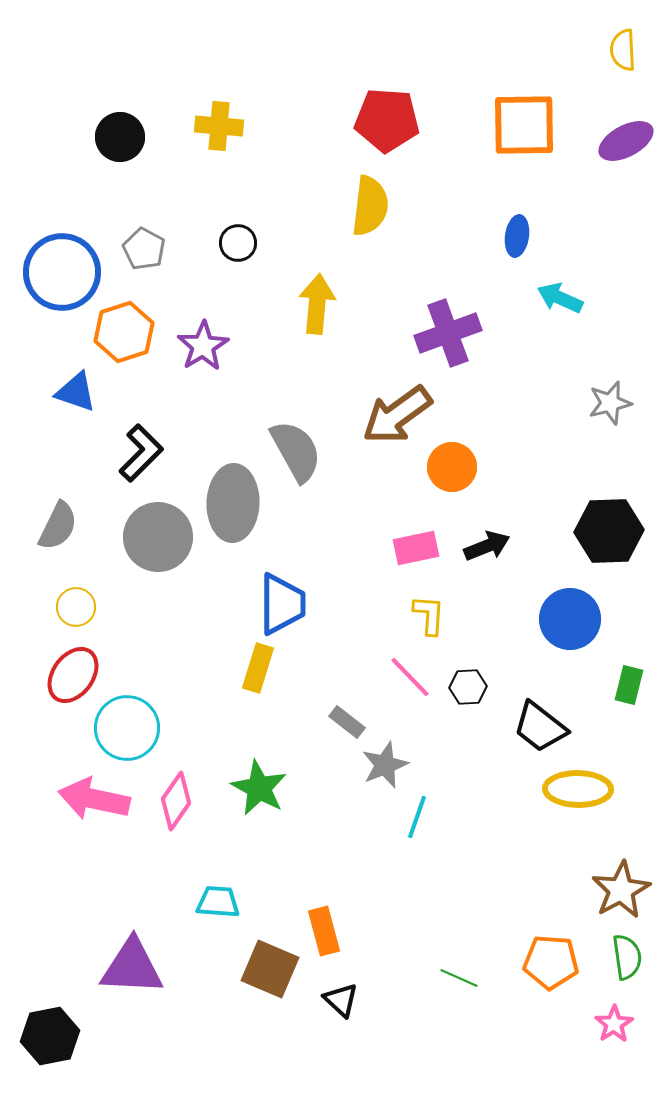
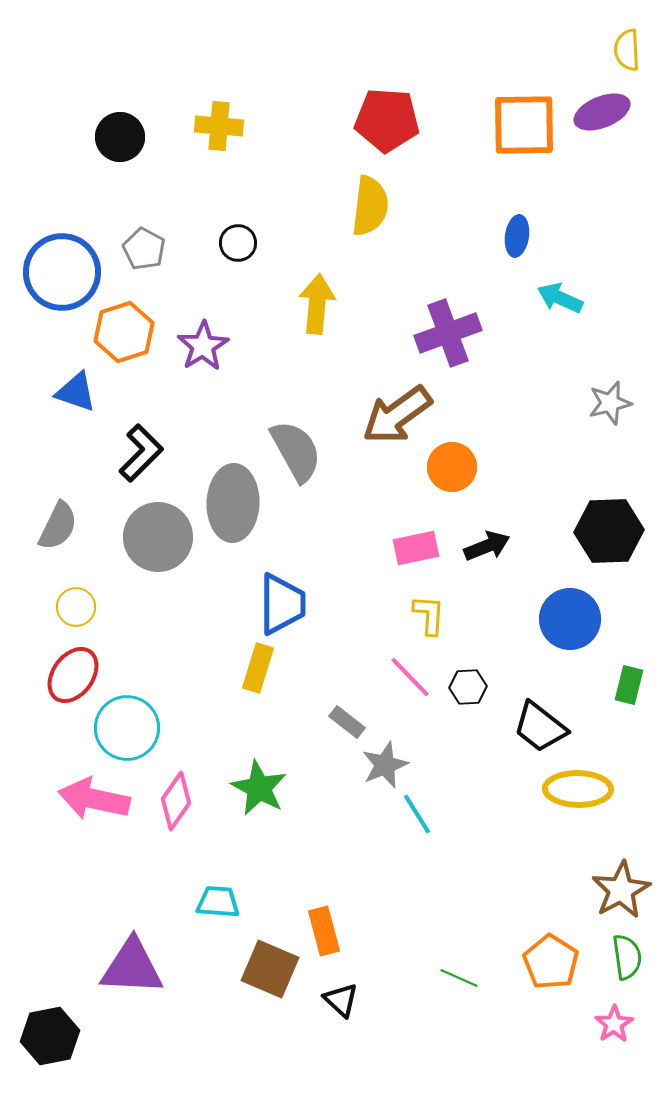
yellow semicircle at (623, 50): moved 4 px right
purple ellipse at (626, 141): moved 24 px left, 29 px up; rotated 6 degrees clockwise
cyan line at (417, 817): moved 3 px up; rotated 51 degrees counterclockwise
orange pentagon at (551, 962): rotated 28 degrees clockwise
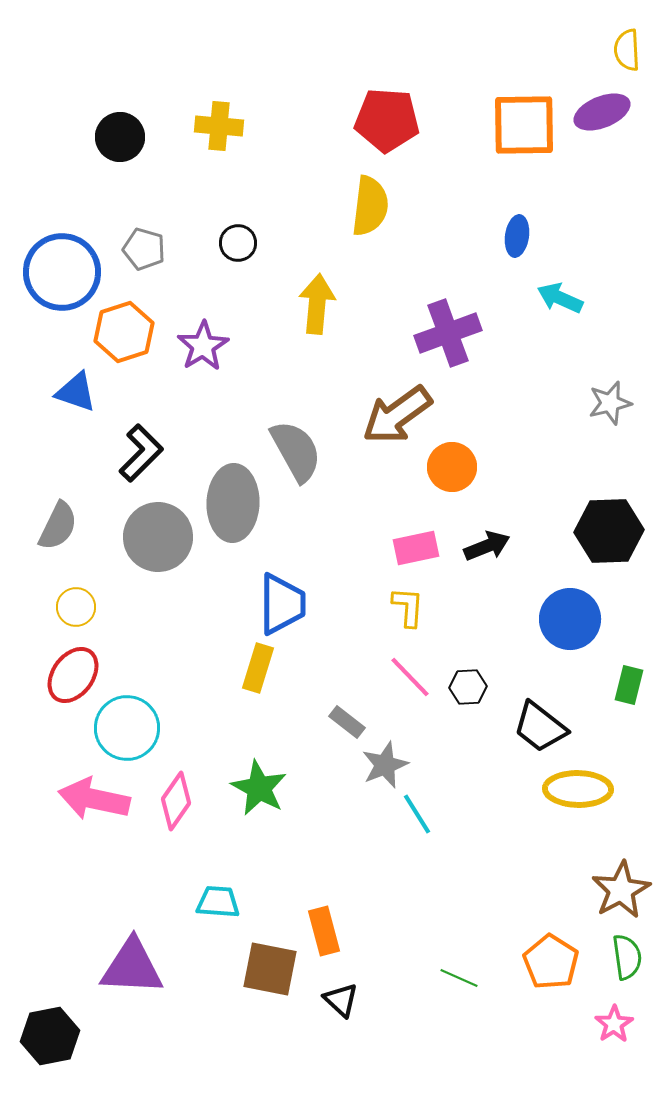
gray pentagon at (144, 249): rotated 12 degrees counterclockwise
yellow L-shape at (429, 615): moved 21 px left, 8 px up
brown square at (270, 969): rotated 12 degrees counterclockwise
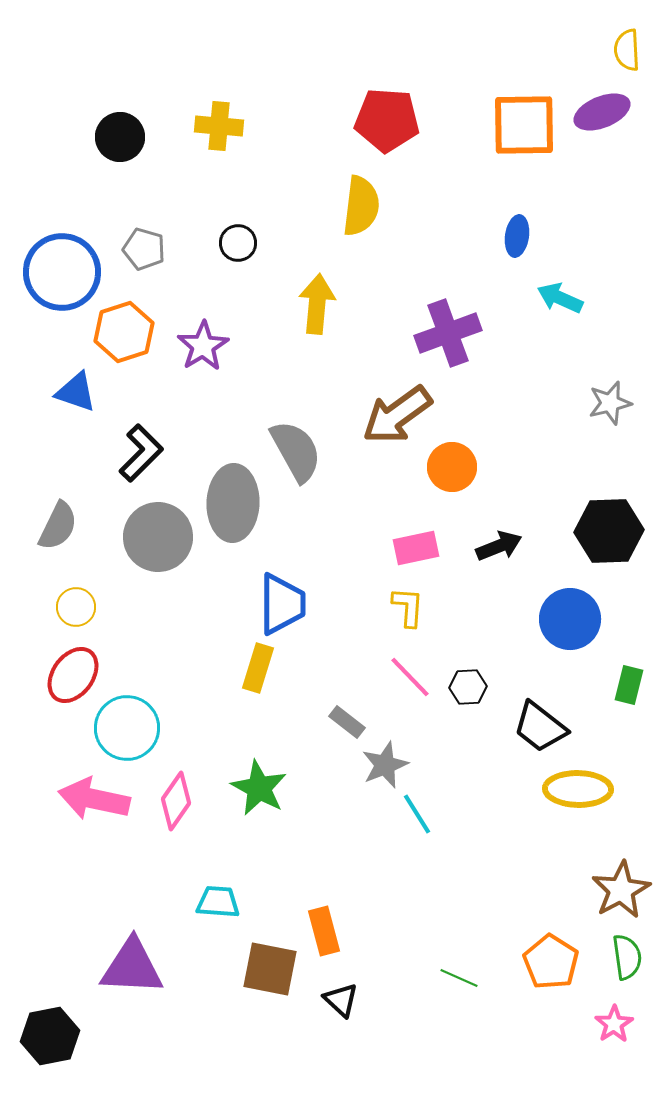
yellow semicircle at (370, 206): moved 9 px left
black arrow at (487, 546): moved 12 px right
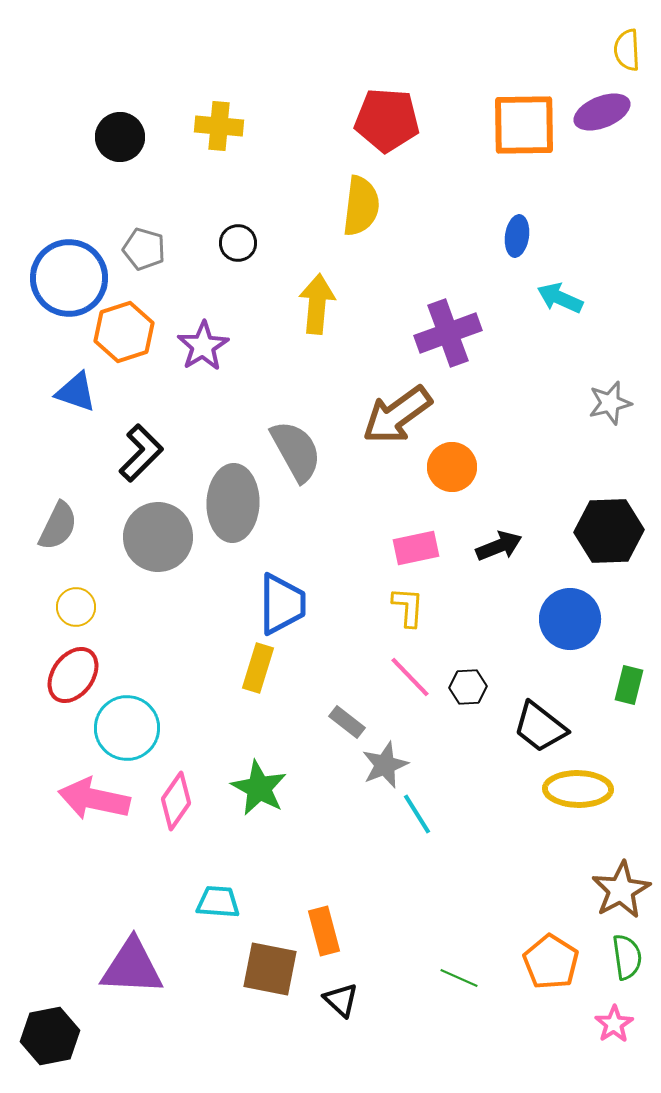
blue circle at (62, 272): moved 7 px right, 6 px down
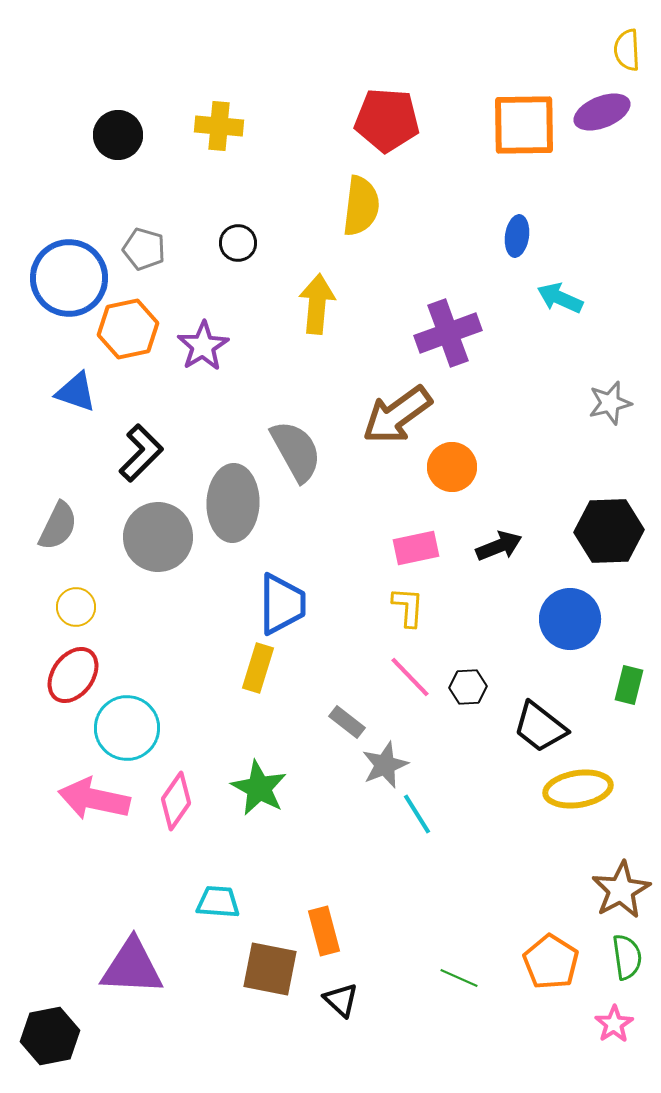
black circle at (120, 137): moved 2 px left, 2 px up
orange hexagon at (124, 332): moved 4 px right, 3 px up; rotated 6 degrees clockwise
yellow ellipse at (578, 789): rotated 10 degrees counterclockwise
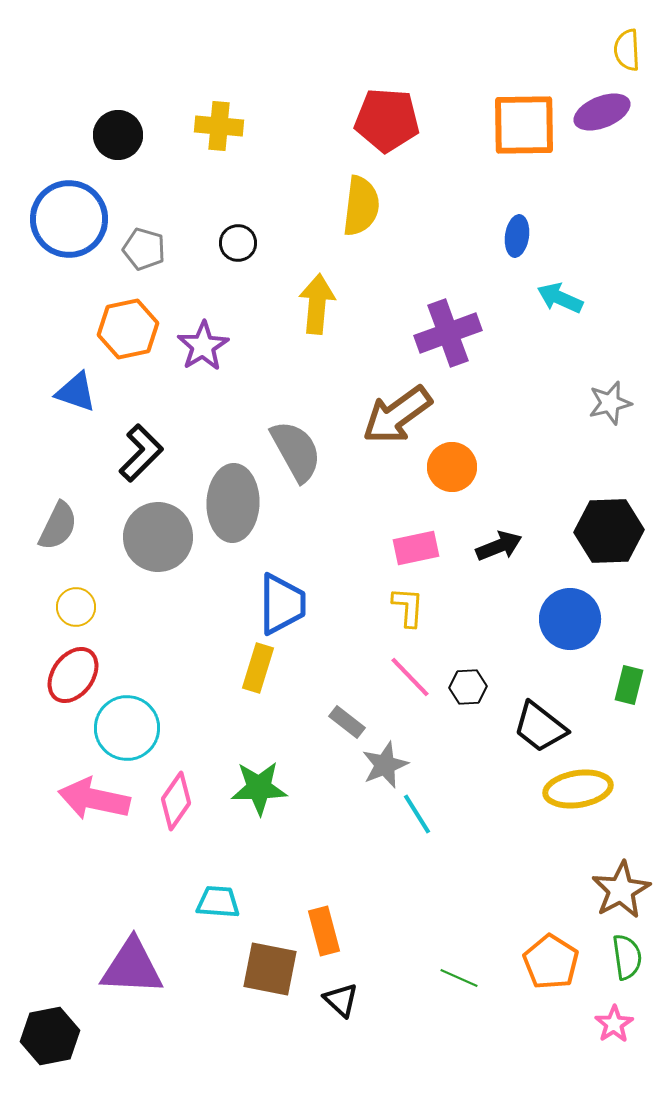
blue circle at (69, 278): moved 59 px up
green star at (259, 788): rotated 30 degrees counterclockwise
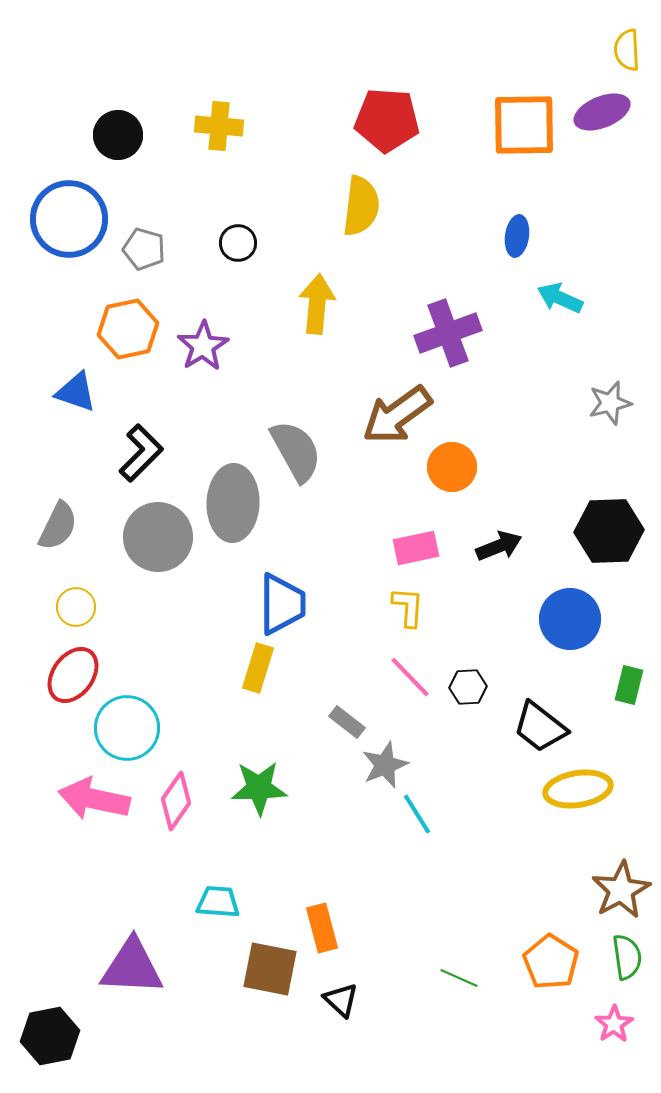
orange rectangle at (324, 931): moved 2 px left, 3 px up
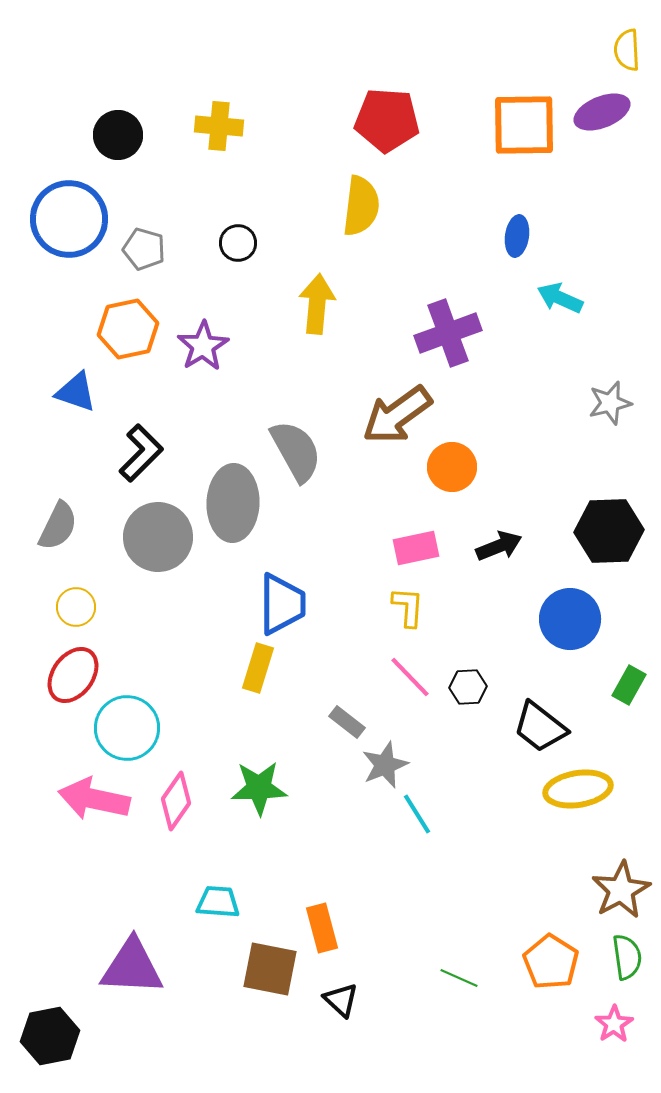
green rectangle at (629, 685): rotated 15 degrees clockwise
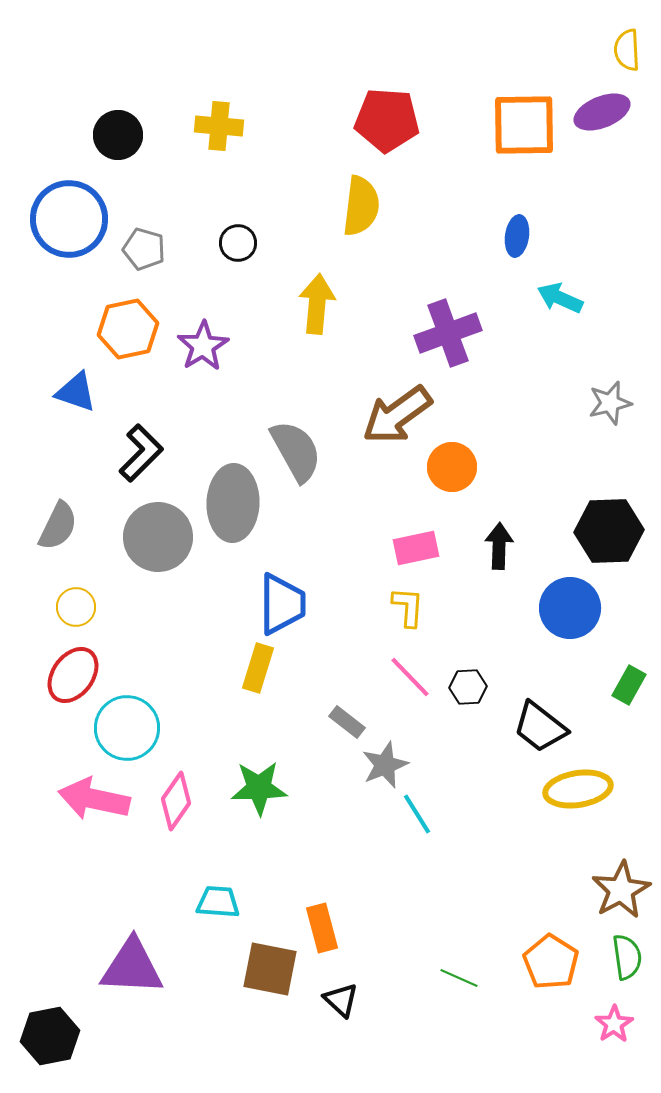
black arrow at (499, 546): rotated 66 degrees counterclockwise
blue circle at (570, 619): moved 11 px up
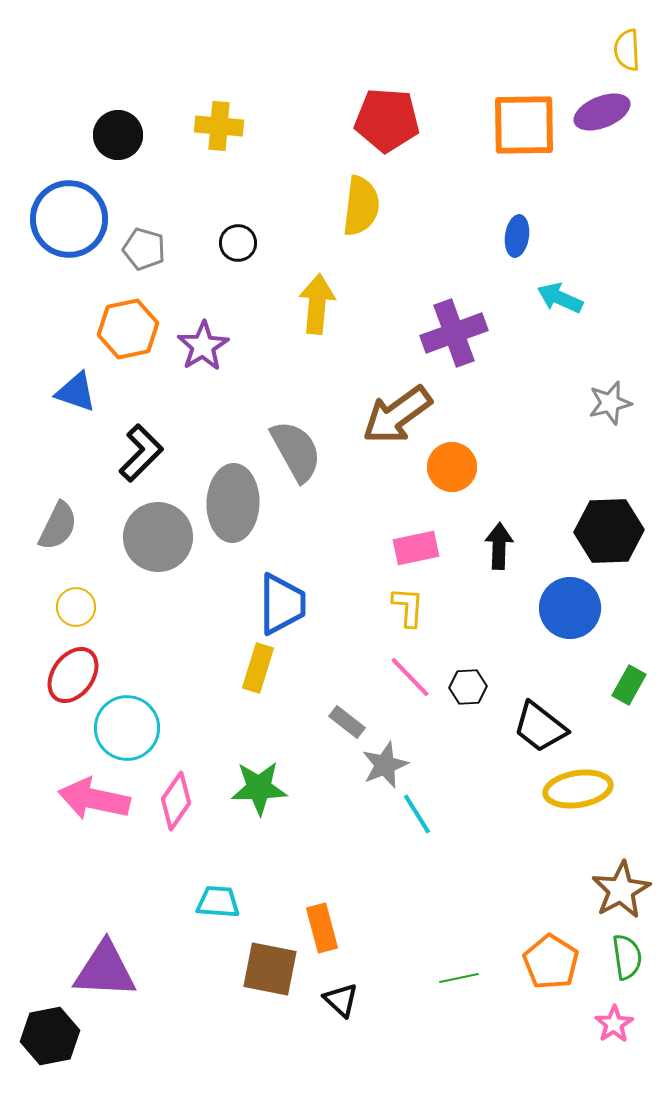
purple cross at (448, 333): moved 6 px right
purple triangle at (132, 967): moved 27 px left, 3 px down
green line at (459, 978): rotated 36 degrees counterclockwise
